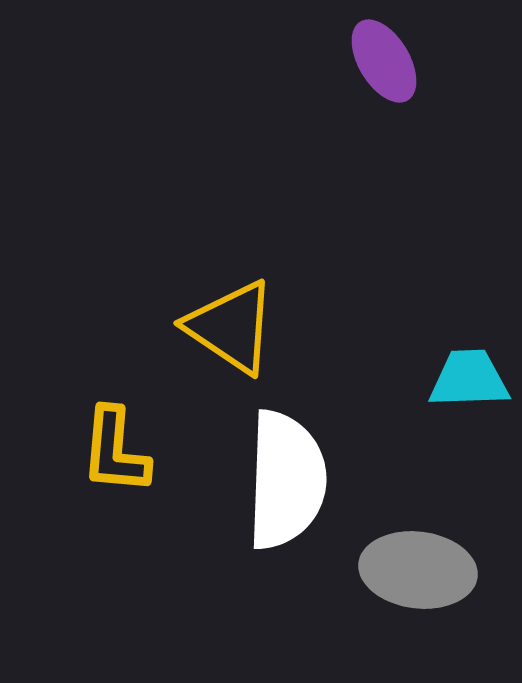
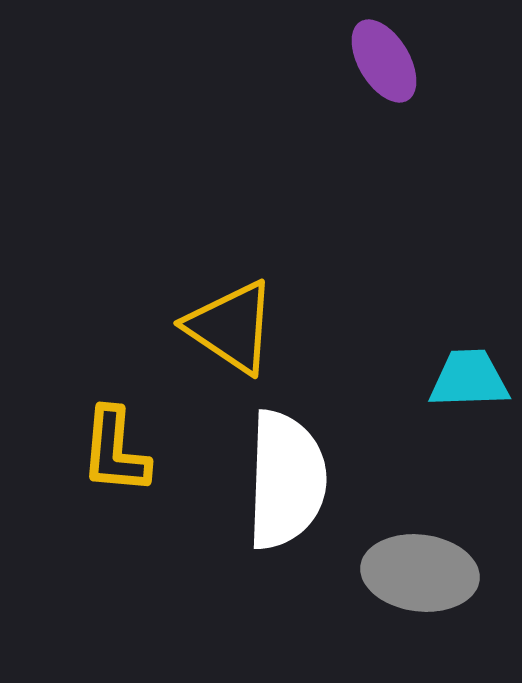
gray ellipse: moved 2 px right, 3 px down
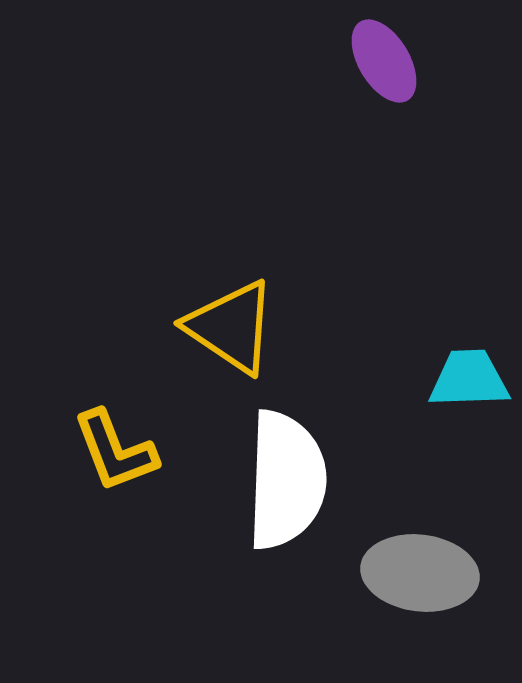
yellow L-shape: rotated 26 degrees counterclockwise
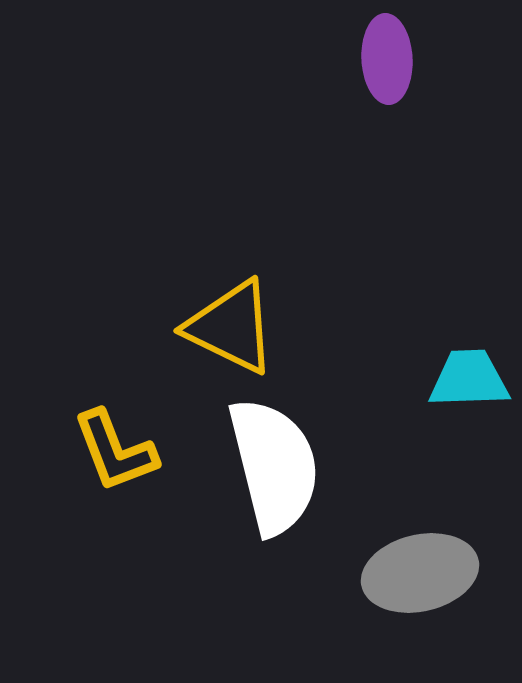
purple ellipse: moved 3 px right, 2 px up; rotated 28 degrees clockwise
yellow triangle: rotated 8 degrees counterclockwise
white semicircle: moved 12 px left, 14 px up; rotated 16 degrees counterclockwise
gray ellipse: rotated 20 degrees counterclockwise
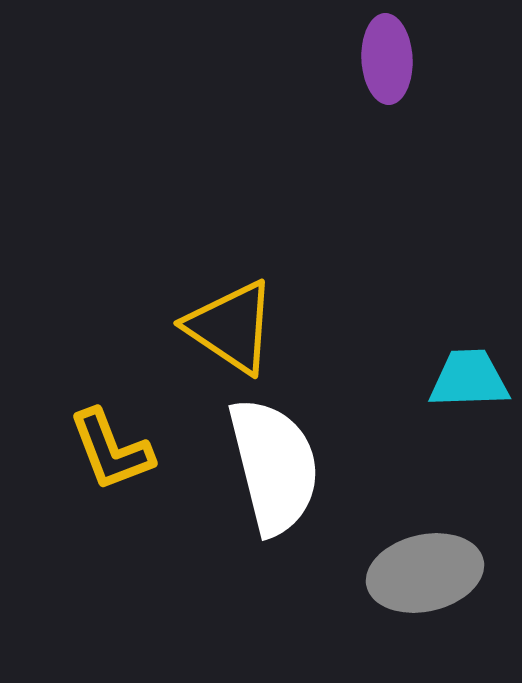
yellow triangle: rotated 8 degrees clockwise
yellow L-shape: moved 4 px left, 1 px up
gray ellipse: moved 5 px right
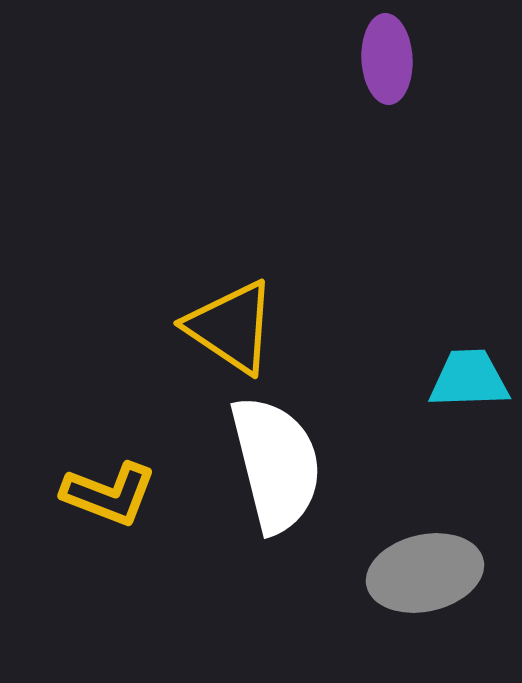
yellow L-shape: moved 2 px left, 44 px down; rotated 48 degrees counterclockwise
white semicircle: moved 2 px right, 2 px up
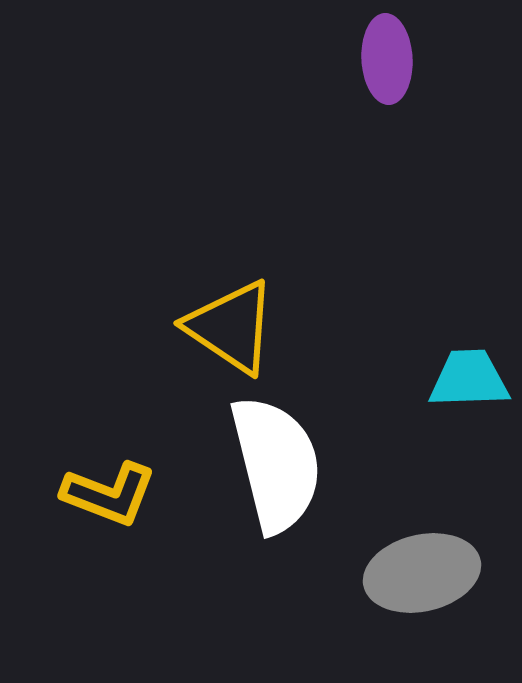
gray ellipse: moved 3 px left
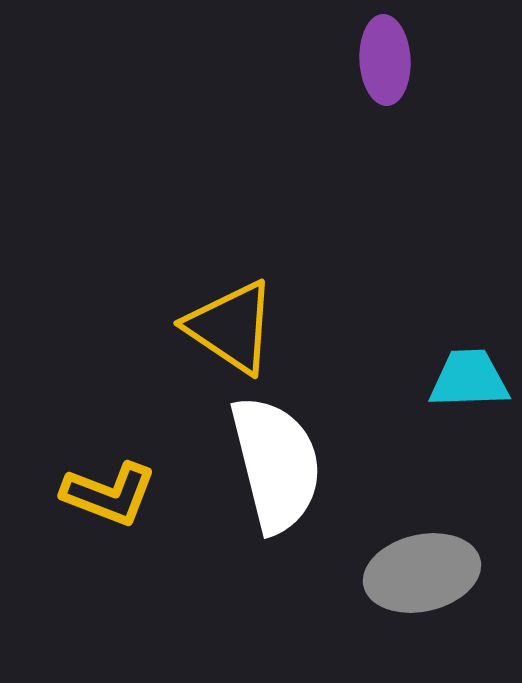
purple ellipse: moved 2 px left, 1 px down
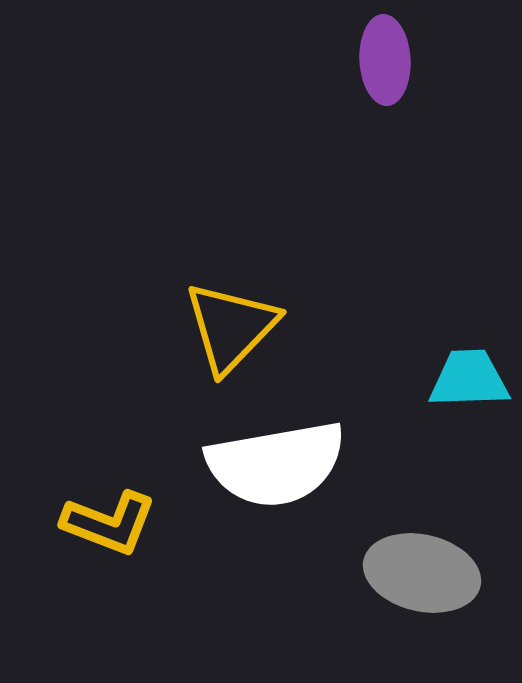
yellow triangle: rotated 40 degrees clockwise
white semicircle: rotated 94 degrees clockwise
yellow L-shape: moved 29 px down
gray ellipse: rotated 26 degrees clockwise
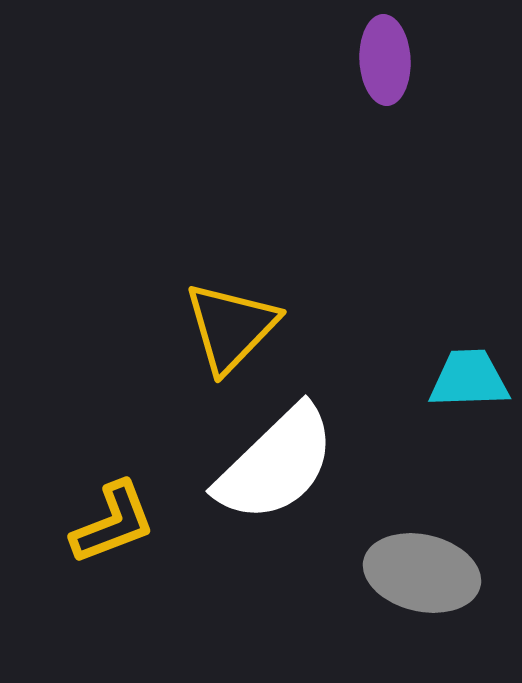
white semicircle: rotated 34 degrees counterclockwise
yellow L-shape: moved 4 px right; rotated 42 degrees counterclockwise
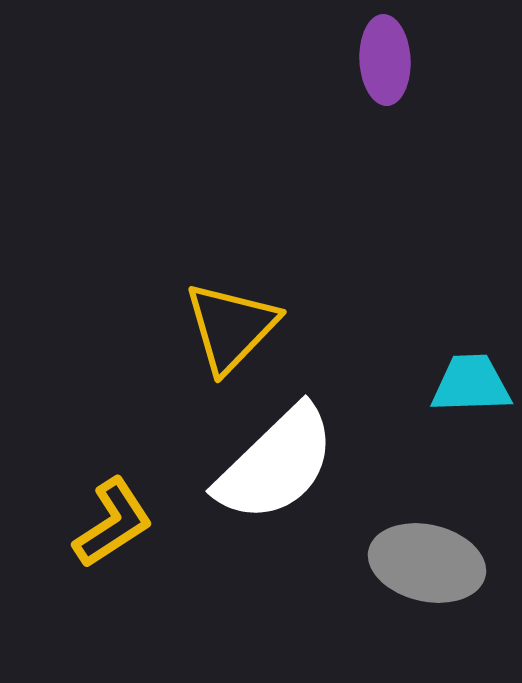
cyan trapezoid: moved 2 px right, 5 px down
yellow L-shape: rotated 12 degrees counterclockwise
gray ellipse: moved 5 px right, 10 px up
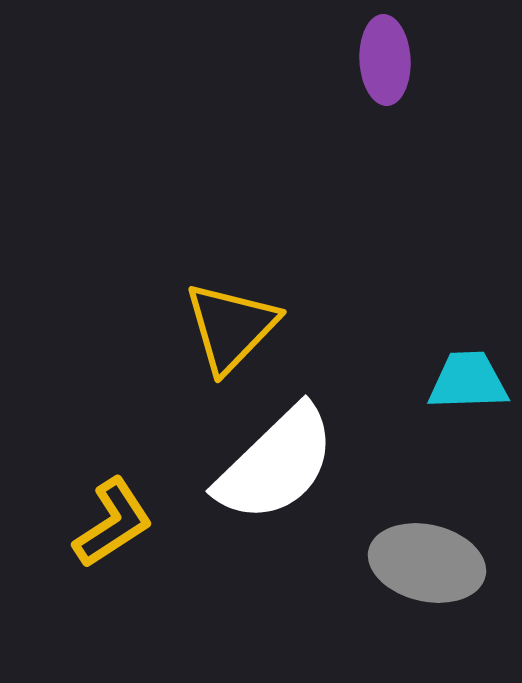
cyan trapezoid: moved 3 px left, 3 px up
